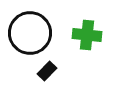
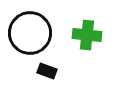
black rectangle: rotated 66 degrees clockwise
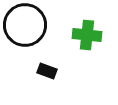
black circle: moved 5 px left, 8 px up
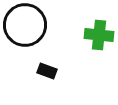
green cross: moved 12 px right
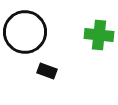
black circle: moved 7 px down
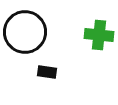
black rectangle: moved 1 px down; rotated 12 degrees counterclockwise
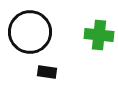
black circle: moved 5 px right
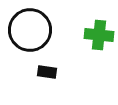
black circle: moved 2 px up
